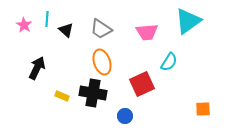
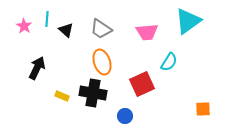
pink star: moved 1 px down
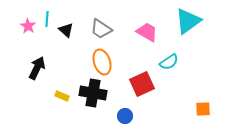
pink star: moved 4 px right
pink trapezoid: rotated 145 degrees counterclockwise
cyan semicircle: rotated 24 degrees clockwise
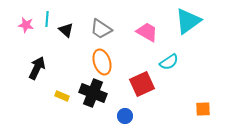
pink star: moved 2 px left, 1 px up; rotated 21 degrees counterclockwise
black cross: rotated 12 degrees clockwise
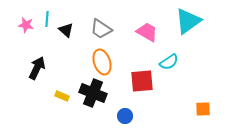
red square: moved 3 px up; rotated 20 degrees clockwise
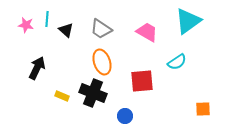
cyan semicircle: moved 8 px right
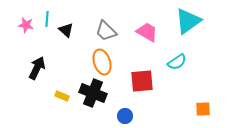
gray trapezoid: moved 5 px right, 2 px down; rotated 10 degrees clockwise
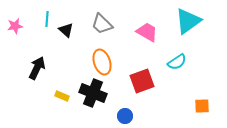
pink star: moved 11 px left, 1 px down; rotated 21 degrees counterclockwise
gray trapezoid: moved 4 px left, 7 px up
red square: rotated 15 degrees counterclockwise
orange square: moved 1 px left, 3 px up
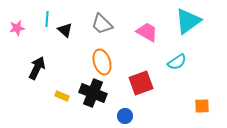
pink star: moved 2 px right, 2 px down
black triangle: moved 1 px left
red square: moved 1 px left, 2 px down
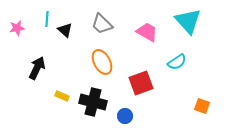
cyan triangle: rotated 36 degrees counterclockwise
orange ellipse: rotated 10 degrees counterclockwise
black cross: moved 9 px down; rotated 8 degrees counterclockwise
orange square: rotated 21 degrees clockwise
